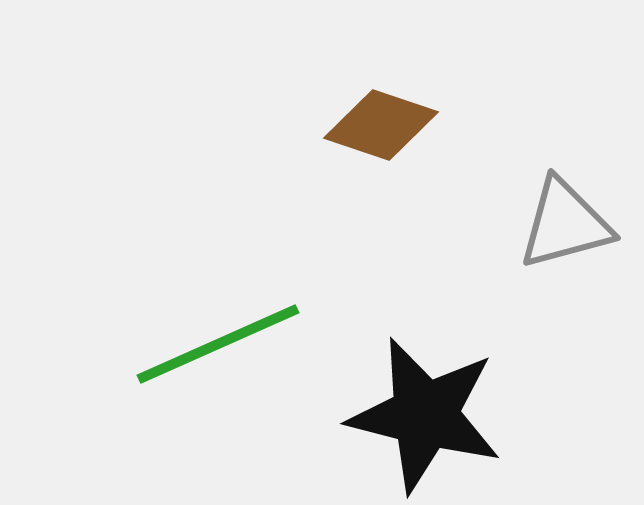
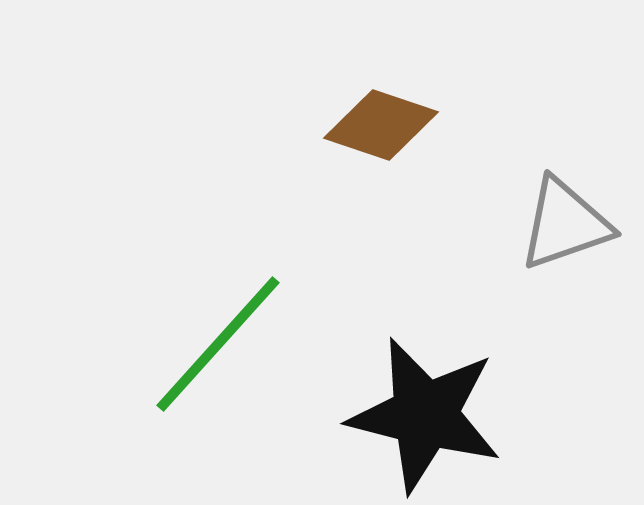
gray triangle: rotated 4 degrees counterclockwise
green line: rotated 24 degrees counterclockwise
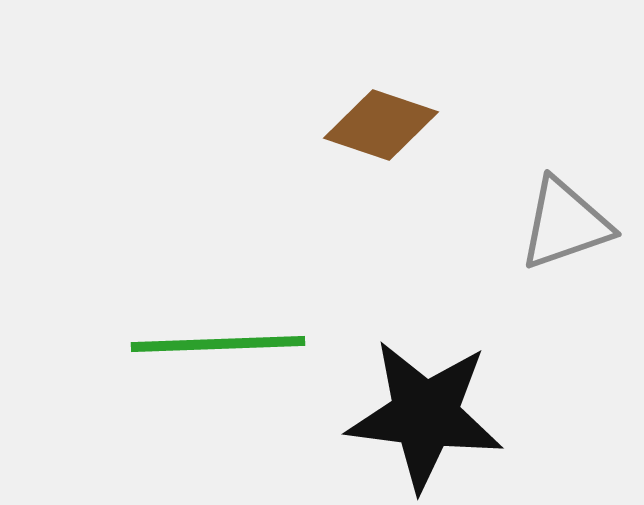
green line: rotated 46 degrees clockwise
black star: rotated 7 degrees counterclockwise
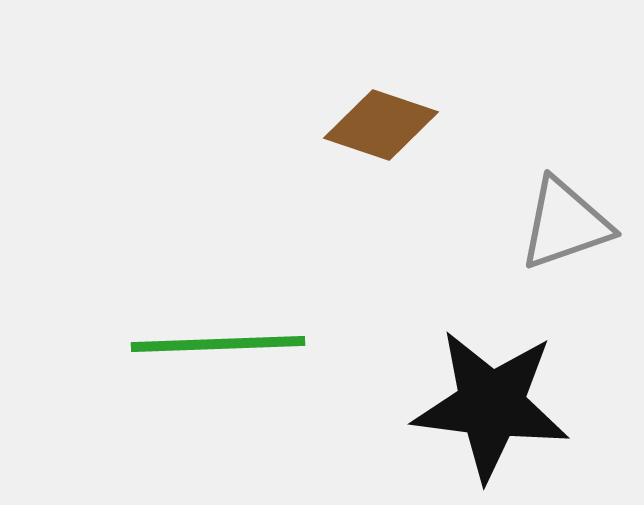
black star: moved 66 px right, 10 px up
